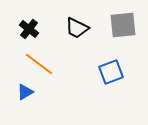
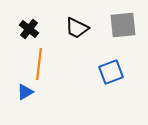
orange line: rotated 60 degrees clockwise
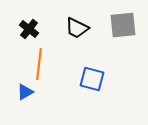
blue square: moved 19 px left, 7 px down; rotated 35 degrees clockwise
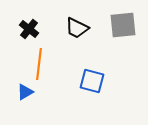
blue square: moved 2 px down
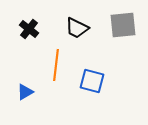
orange line: moved 17 px right, 1 px down
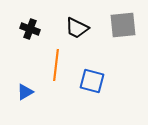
black cross: moved 1 px right; rotated 18 degrees counterclockwise
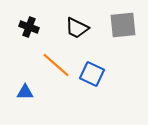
black cross: moved 1 px left, 2 px up
orange line: rotated 56 degrees counterclockwise
blue square: moved 7 px up; rotated 10 degrees clockwise
blue triangle: rotated 30 degrees clockwise
